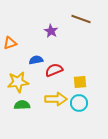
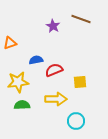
purple star: moved 2 px right, 5 px up
cyan circle: moved 3 px left, 18 px down
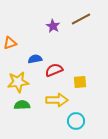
brown line: rotated 48 degrees counterclockwise
blue semicircle: moved 1 px left, 1 px up
yellow arrow: moved 1 px right, 1 px down
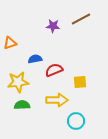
purple star: rotated 24 degrees counterclockwise
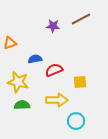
yellow star: rotated 20 degrees clockwise
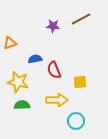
red semicircle: rotated 90 degrees counterclockwise
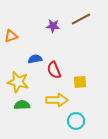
orange triangle: moved 1 px right, 7 px up
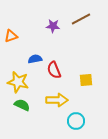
yellow square: moved 6 px right, 2 px up
green semicircle: rotated 28 degrees clockwise
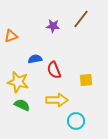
brown line: rotated 24 degrees counterclockwise
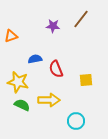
red semicircle: moved 2 px right, 1 px up
yellow arrow: moved 8 px left
